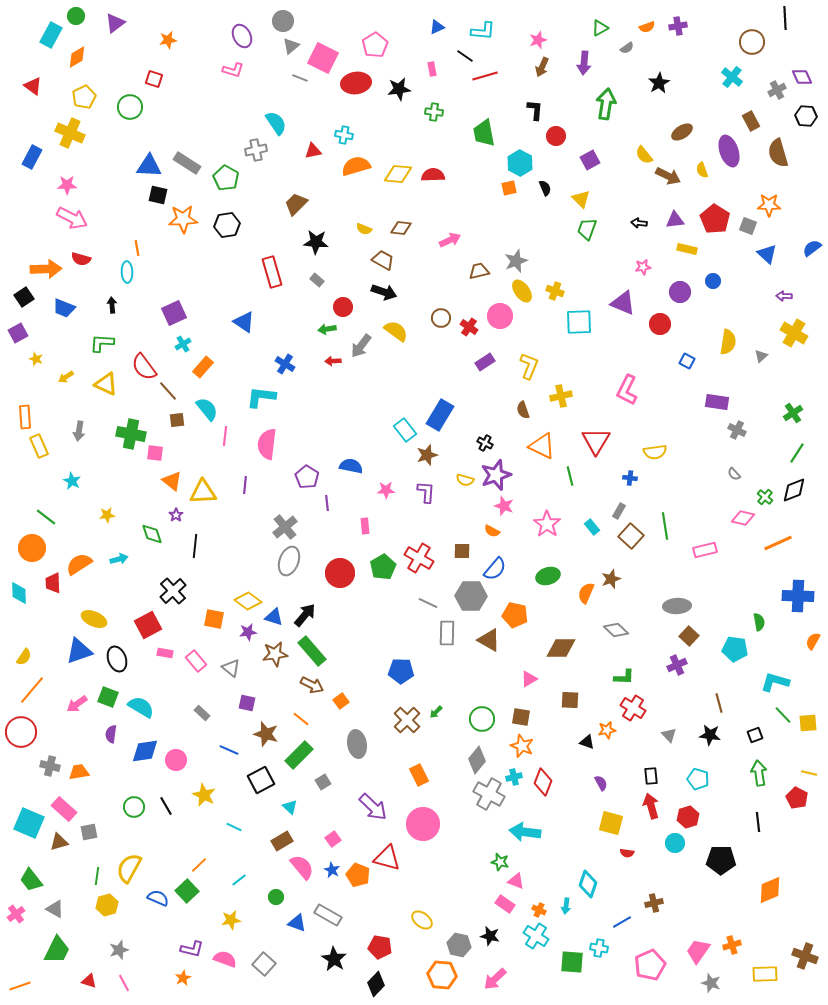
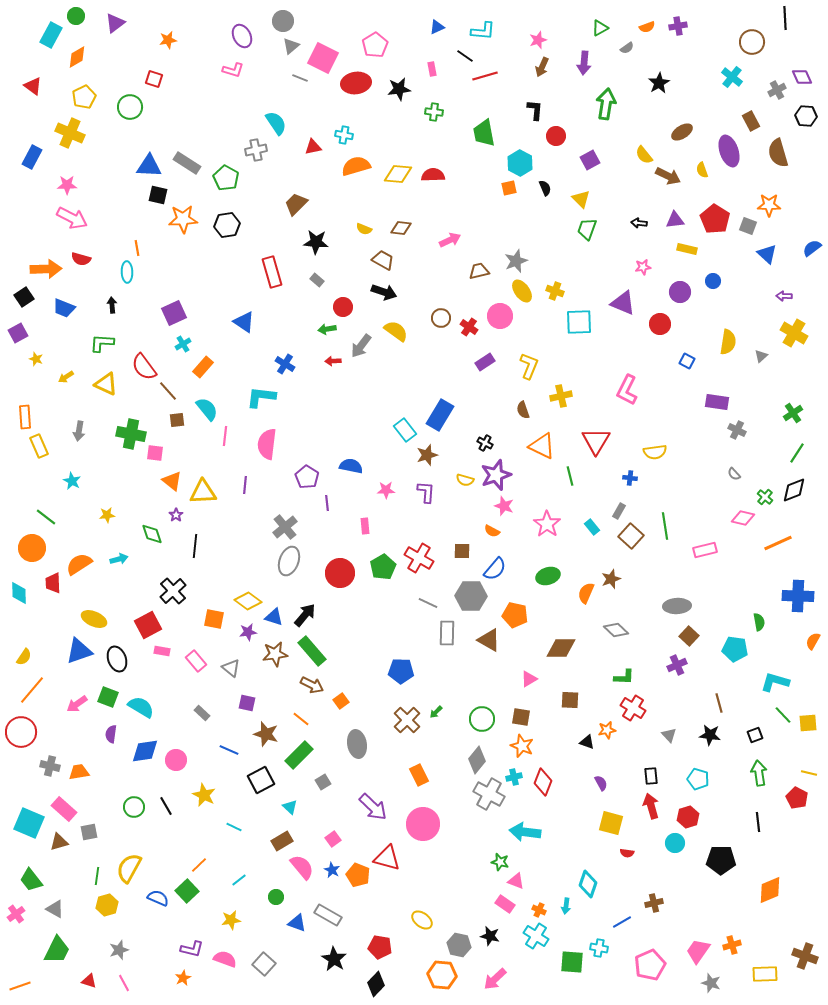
red triangle at (313, 151): moved 4 px up
pink rectangle at (165, 653): moved 3 px left, 2 px up
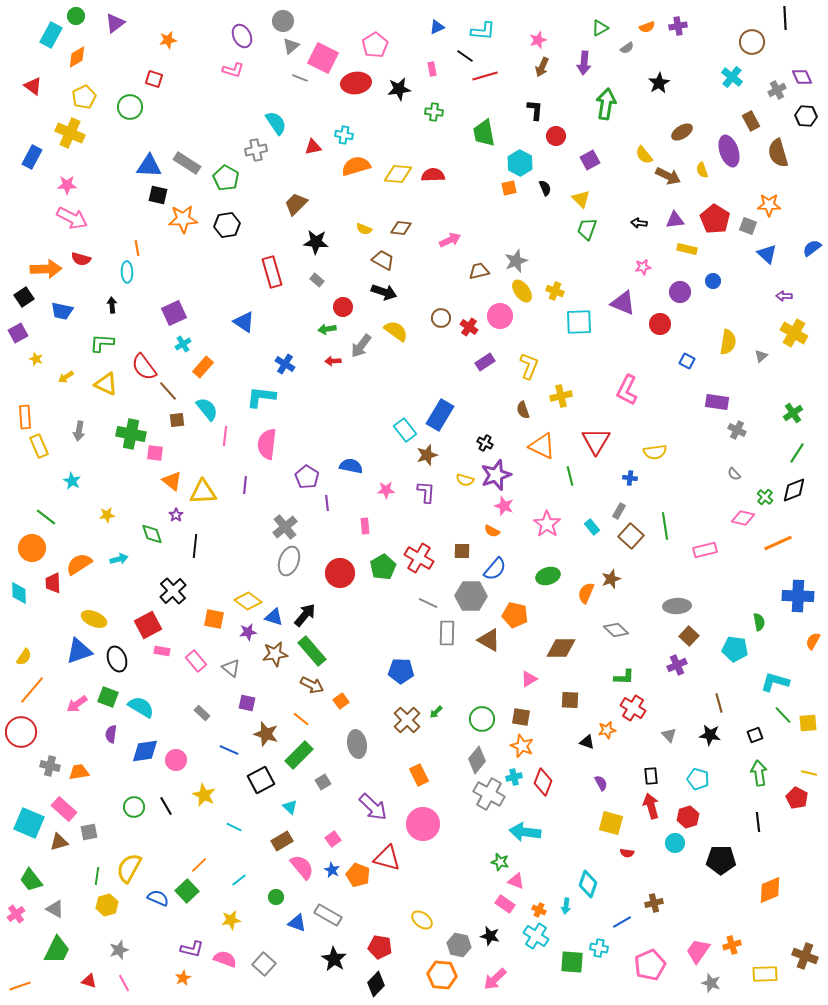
blue trapezoid at (64, 308): moved 2 px left, 3 px down; rotated 10 degrees counterclockwise
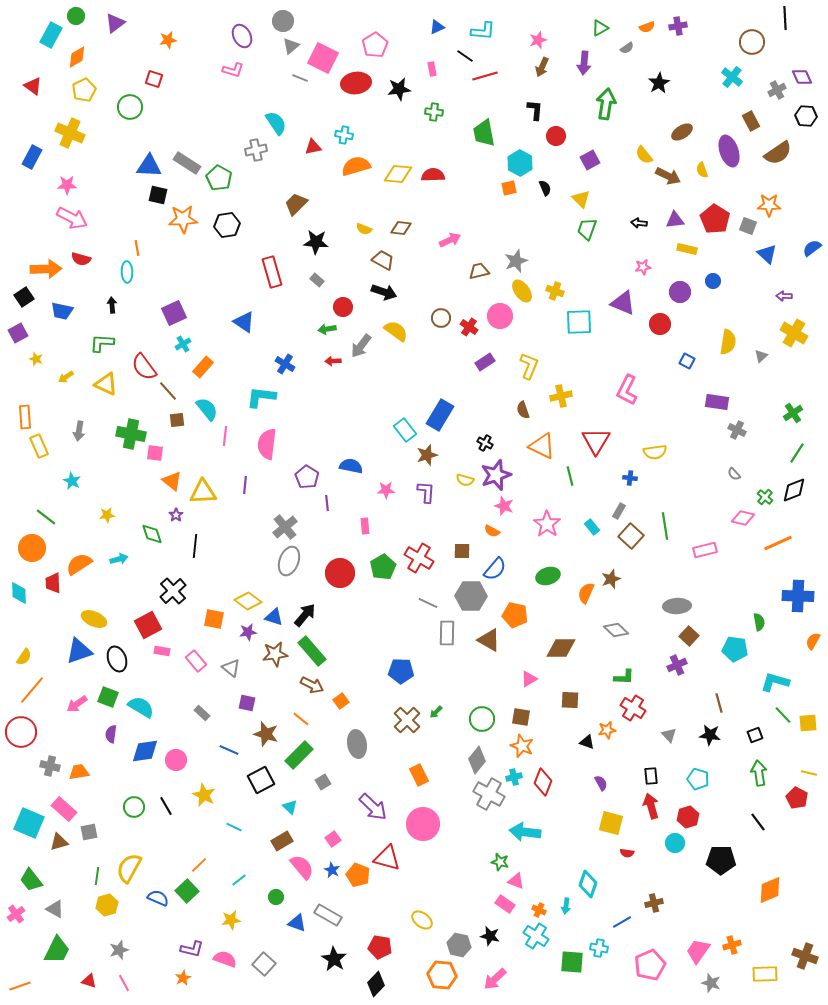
yellow pentagon at (84, 97): moved 7 px up
brown semicircle at (778, 153): rotated 108 degrees counterclockwise
green pentagon at (226, 178): moved 7 px left
black line at (758, 822): rotated 30 degrees counterclockwise
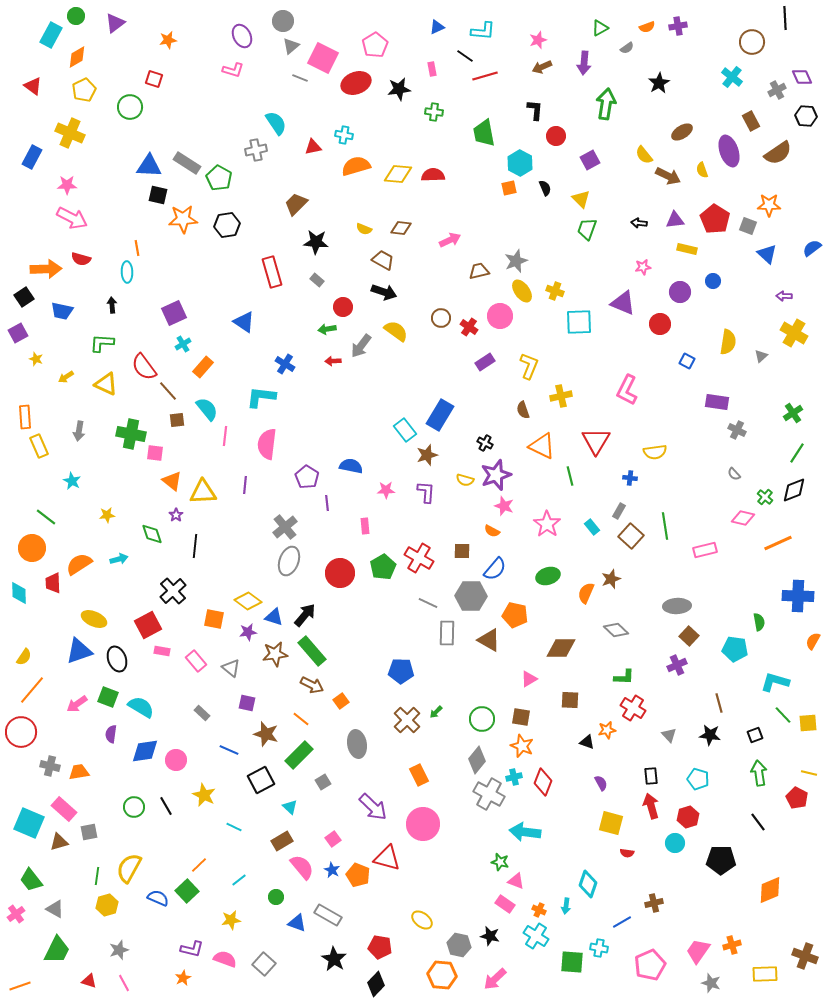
brown arrow at (542, 67): rotated 42 degrees clockwise
red ellipse at (356, 83): rotated 12 degrees counterclockwise
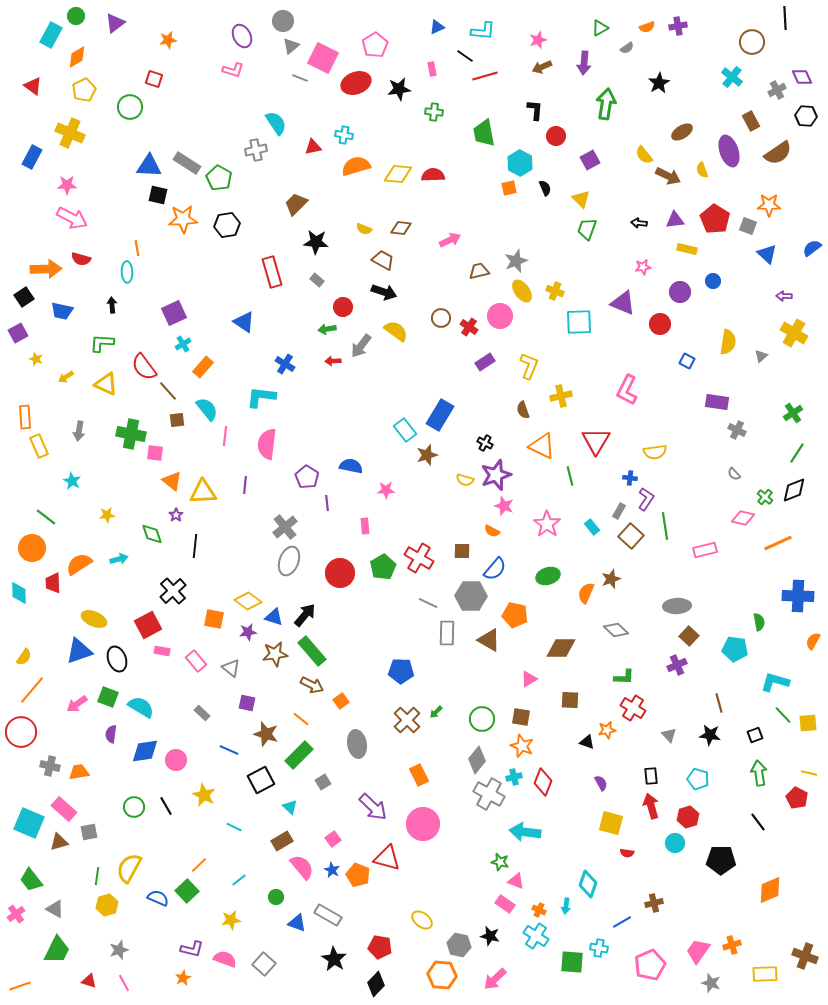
purple L-shape at (426, 492): moved 220 px right, 7 px down; rotated 30 degrees clockwise
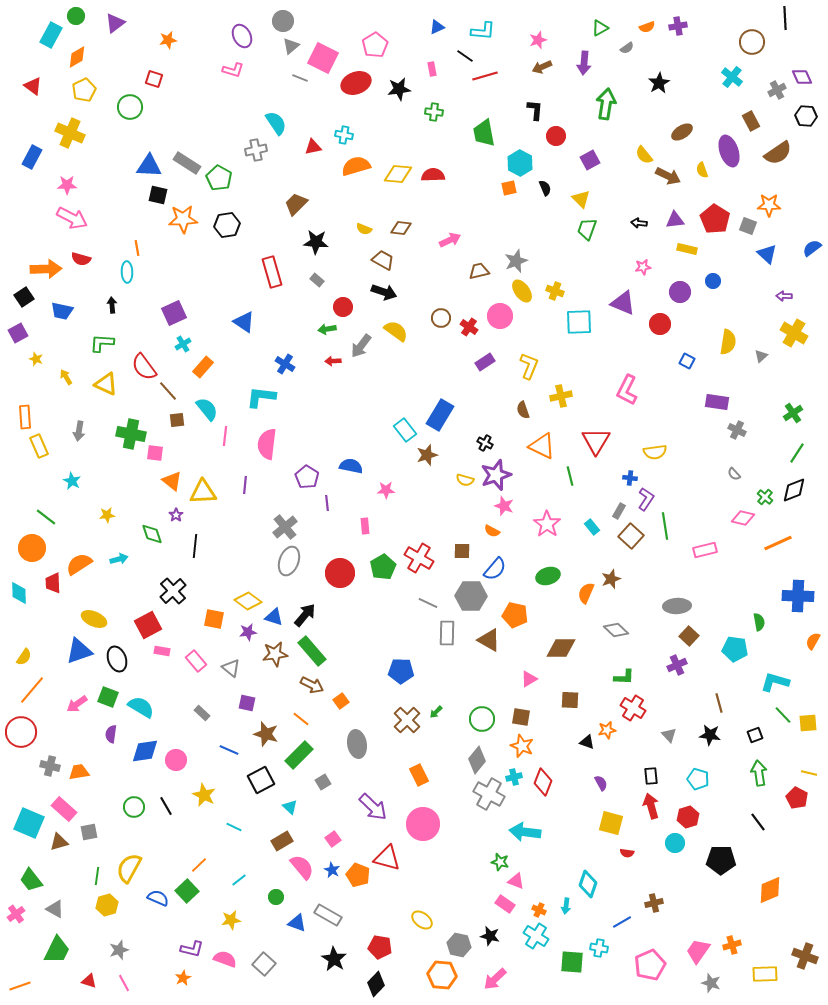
yellow arrow at (66, 377): rotated 91 degrees clockwise
